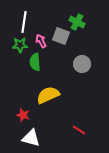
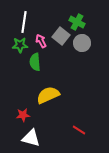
gray square: rotated 18 degrees clockwise
gray circle: moved 21 px up
red star: rotated 24 degrees counterclockwise
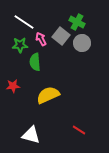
white line: rotated 65 degrees counterclockwise
pink arrow: moved 2 px up
red star: moved 10 px left, 29 px up
white triangle: moved 3 px up
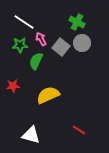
gray square: moved 11 px down
green semicircle: moved 1 px right, 1 px up; rotated 30 degrees clockwise
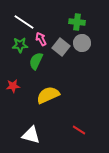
green cross: rotated 21 degrees counterclockwise
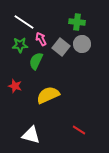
gray circle: moved 1 px down
red star: moved 2 px right; rotated 24 degrees clockwise
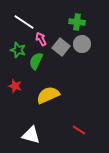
green star: moved 2 px left, 5 px down; rotated 21 degrees clockwise
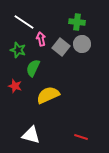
pink arrow: rotated 16 degrees clockwise
green semicircle: moved 3 px left, 7 px down
red line: moved 2 px right, 7 px down; rotated 16 degrees counterclockwise
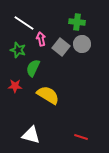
white line: moved 1 px down
red star: rotated 16 degrees counterclockwise
yellow semicircle: rotated 55 degrees clockwise
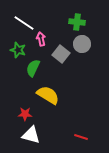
gray square: moved 7 px down
red star: moved 10 px right, 28 px down
